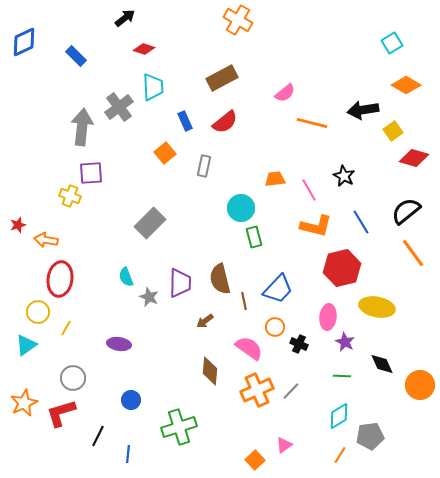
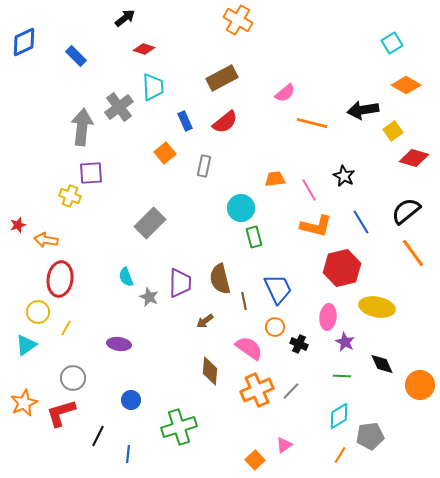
blue trapezoid at (278, 289): rotated 68 degrees counterclockwise
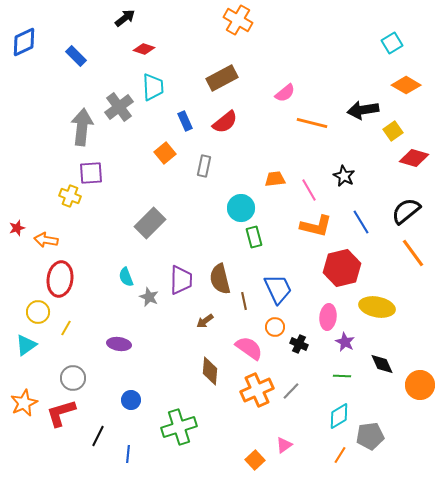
red star at (18, 225): moved 1 px left, 3 px down
purple trapezoid at (180, 283): moved 1 px right, 3 px up
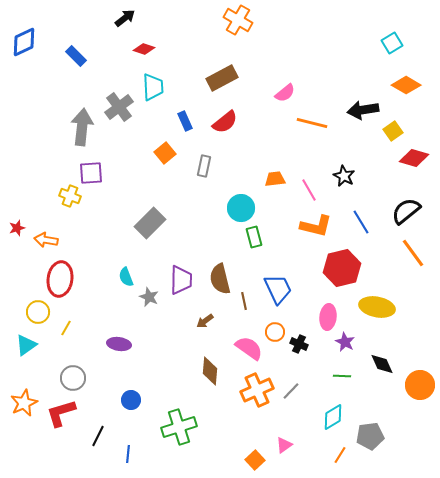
orange circle at (275, 327): moved 5 px down
cyan diamond at (339, 416): moved 6 px left, 1 px down
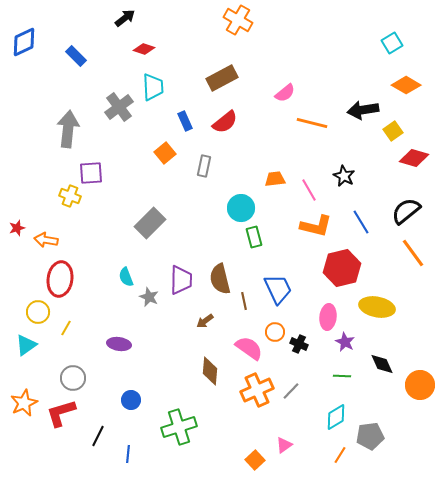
gray arrow at (82, 127): moved 14 px left, 2 px down
cyan diamond at (333, 417): moved 3 px right
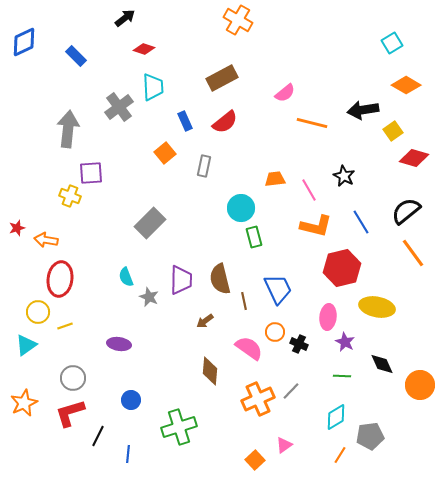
yellow line at (66, 328): moved 1 px left, 2 px up; rotated 42 degrees clockwise
orange cross at (257, 390): moved 1 px right, 9 px down
red L-shape at (61, 413): moved 9 px right
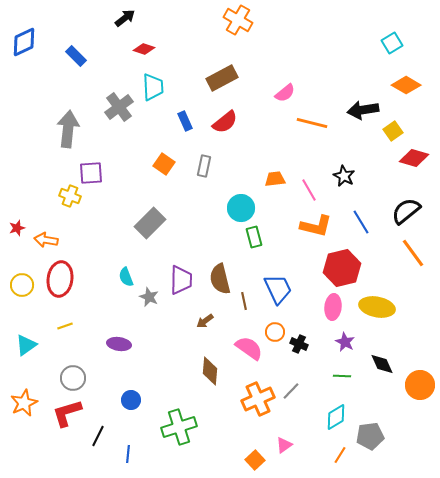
orange square at (165, 153): moved 1 px left, 11 px down; rotated 15 degrees counterclockwise
yellow circle at (38, 312): moved 16 px left, 27 px up
pink ellipse at (328, 317): moved 5 px right, 10 px up
red L-shape at (70, 413): moved 3 px left
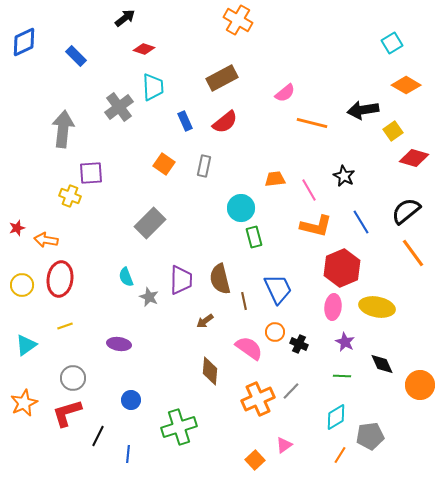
gray arrow at (68, 129): moved 5 px left
red hexagon at (342, 268): rotated 9 degrees counterclockwise
